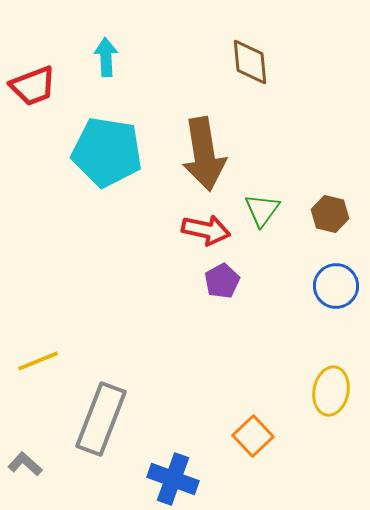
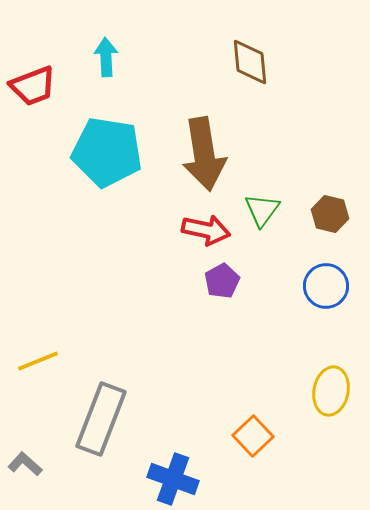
blue circle: moved 10 px left
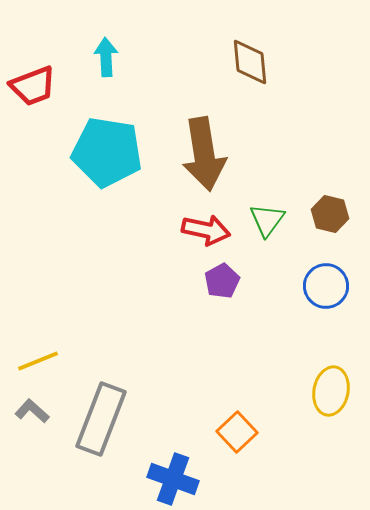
green triangle: moved 5 px right, 10 px down
orange square: moved 16 px left, 4 px up
gray L-shape: moved 7 px right, 53 px up
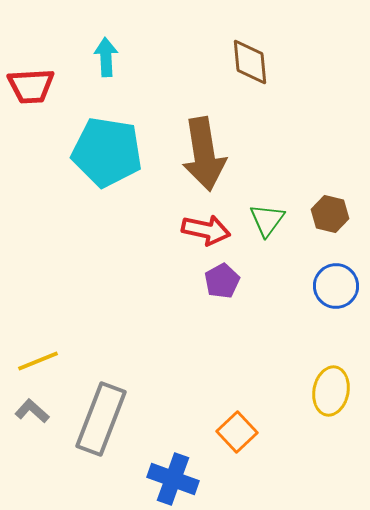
red trapezoid: moved 2 px left; rotated 18 degrees clockwise
blue circle: moved 10 px right
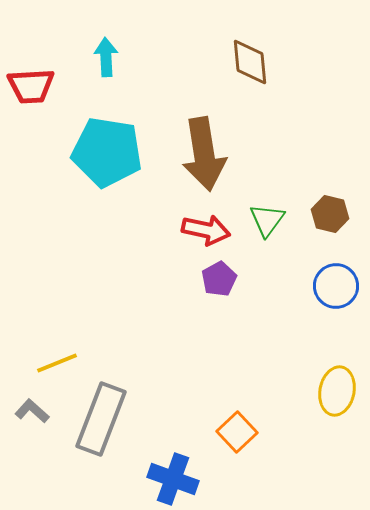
purple pentagon: moved 3 px left, 2 px up
yellow line: moved 19 px right, 2 px down
yellow ellipse: moved 6 px right
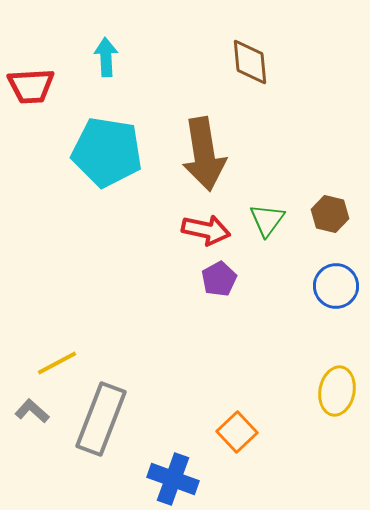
yellow line: rotated 6 degrees counterclockwise
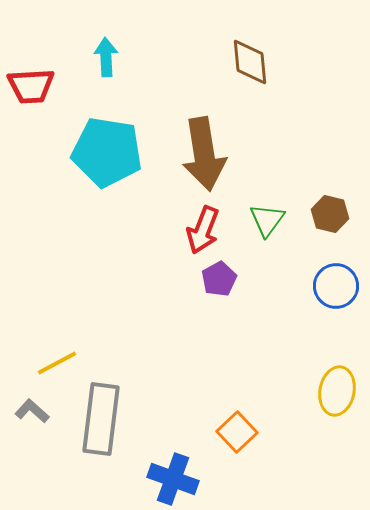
red arrow: moved 3 px left; rotated 99 degrees clockwise
gray rectangle: rotated 14 degrees counterclockwise
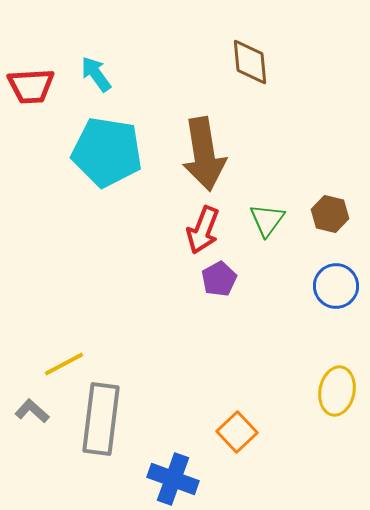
cyan arrow: moved 10 px left, 17 px down; rotated 33 degrees counterclockwise
yellow line: moved 7 px right, 1 px down
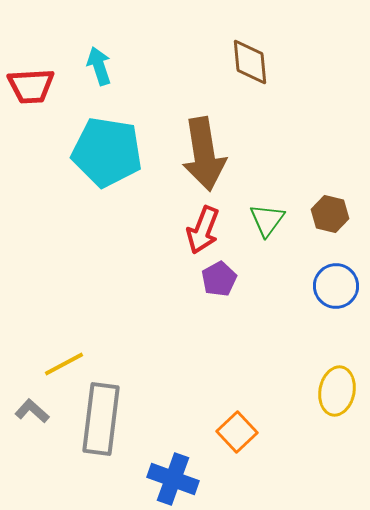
cyan arrow: moved 3 px right, 8 px up; rotated 18 degrees clockwise
